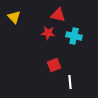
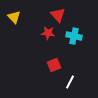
red triangle: rotated 35 degrees clockwise
white line: rotated 32 degrees clockwise
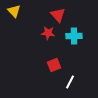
yellow triangle: moved 6 px up
cyan cross: rotated 14 degrees counterclockwise
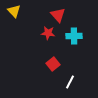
red square: moved 1 px left, 1 px up; rotated 16 degrees counterclockwise
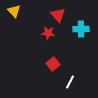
cyan cross: moved 7 px right, 7 px up
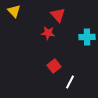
cyan cross: moved 6 px right, 8 px down
red square: moved 1 px right, 2 px down
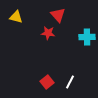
yellow triangle: moved 2 px right, 6 px down; rotated 32 degrees counterclockwise
red square: moved 7 px left, 16 px down
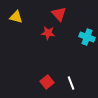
red triangle: moved 1 px right, 1 px up
cyan cross: rotated 21 degrees clockwise
white line: moved 1 px right, 1 px down; rotated 48 degrees counterclockwise
